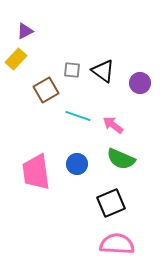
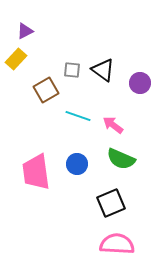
black triangle: moved 1 px up
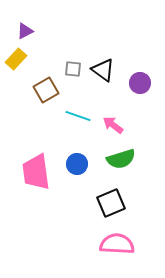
gray square: moved 1 px right, 1 px up
green semicircle: rotated 40 degrees counterclockwise
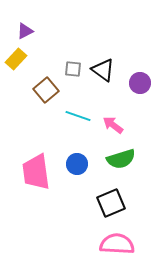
brown square: rotated 10 degrees counterclockwise
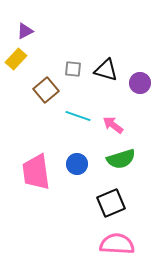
black triangle: moved 3 px right; rotated 20 degrees counterclockwise
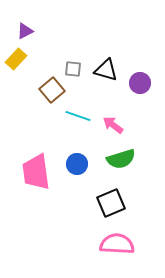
brown square: moved 6 px right
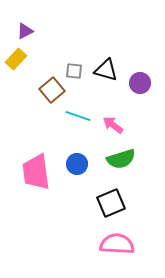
gray square: moved 1 px right, 2 px down
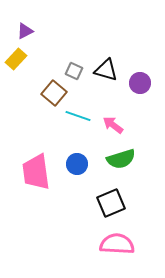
gray square: rotated 18 degrees clockwise
brown square: moved 2 px right, 3 px down; rotated 10 degrees counterclockwise
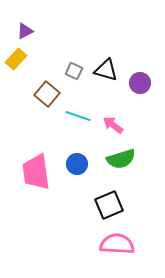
brown square: moved 7 px left, 1 px down
black square: moved 2 px left, 2 px down
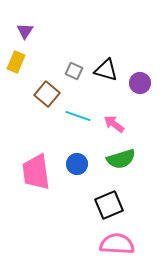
purple triangle: rotated 30 degrees counterclockwise
yellow rectangle: moved 3 px down; rotated 20 degrees counterclockwise
pink arrow: moved 1 px right, 1 px up
